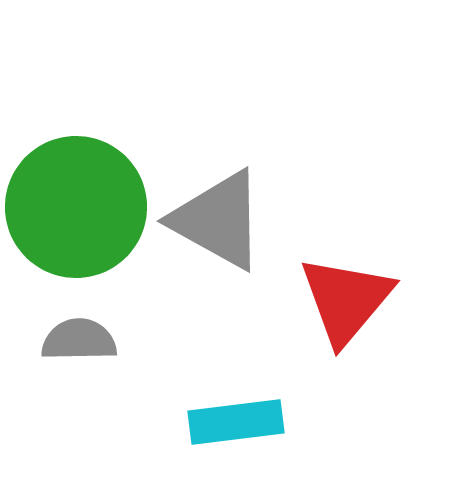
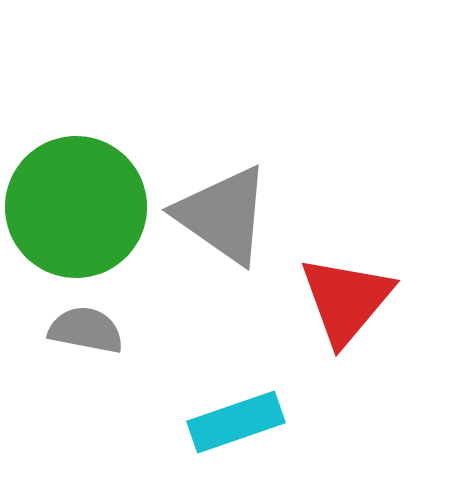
gray triangle: moved 5 px right, 5 px up; rotated 6 degrees clockwise
gray semicircle: moved 7 px right, 10 px up; rotated 12 degrees clockwise
cyan rectangle: rotated 12 degrees counterclockwise
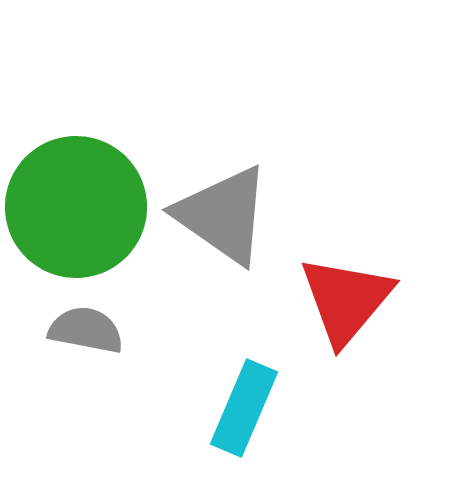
cyan rectangle: moved 8 px right, 14 px up; rotated 48 degrees counterclockwise
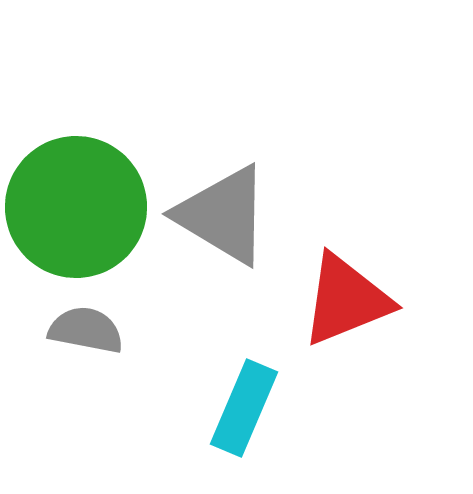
gray triangle: rotated 4 degrees counterclockwise
red triangle: rotated 28 degrees clockwise
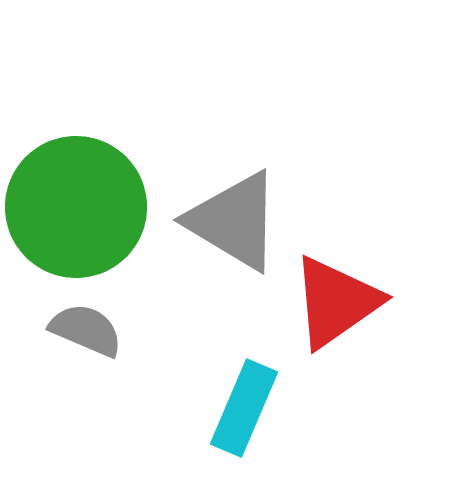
gray triangle: moved 11 px right, 6 px down
red triangle: moved 10 px left, 2 px down; rotated 13 degrees counterclockwise
gray semicircle: rotated 12 degrees clockwise
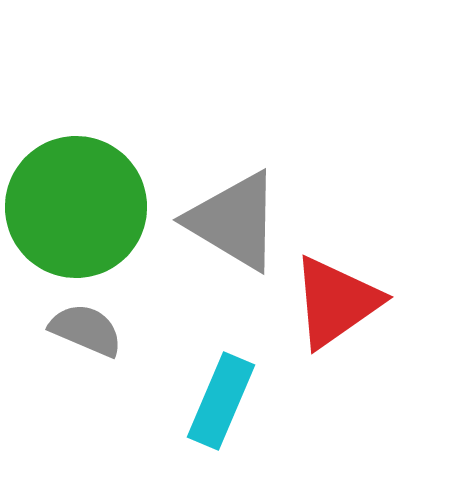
cyan rectangle: moved 23 px left, 7 px up
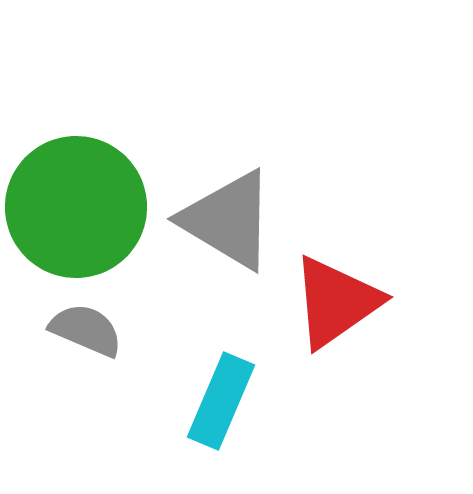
gray triangle: moved 6 px left, 1 px up
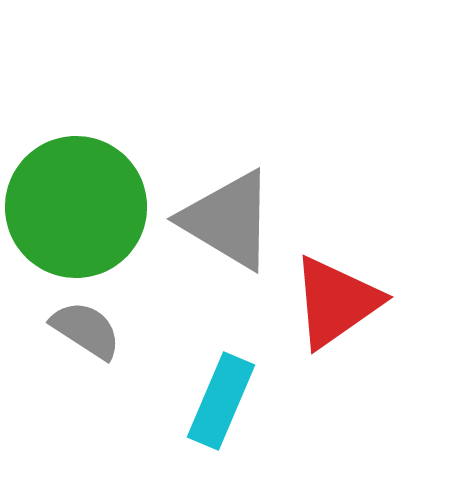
gray semicircle: rotated 10 degrees clockwise
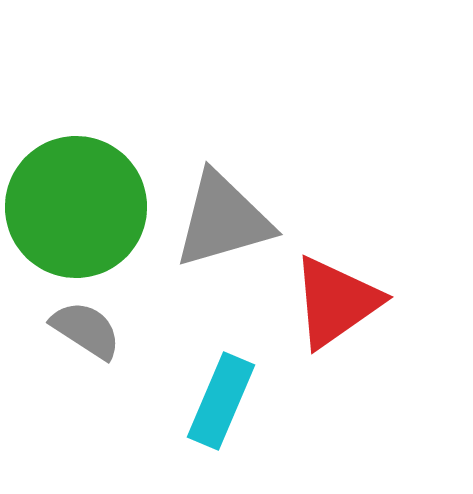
gray triangle: moved 5 px left; rotated 47 degrees counterclockwise
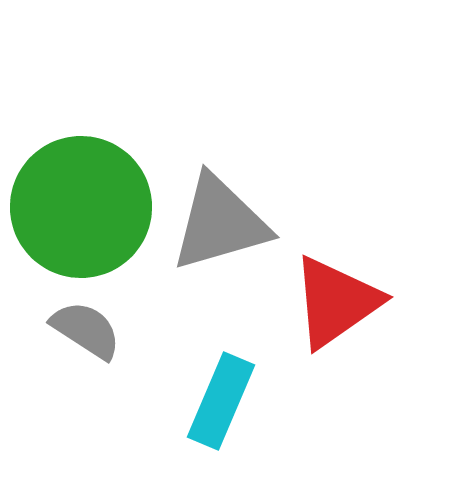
green circle: moved 5 px right
gray triangle: moved 3 px left, 3 px down
